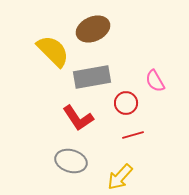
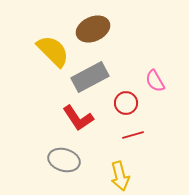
gray rectangle: moved 2 px left; rotated 18 degrees counterclockwise
gray ellipse: moved 7 px left, 1 px up
yellow arrow: moved 1 px up; rotated 56 degrees counterclockwise
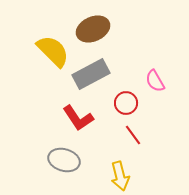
gray rectangle: moved 1 px right, 3 px up
red line: rotated 70 degrees clockwise
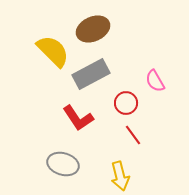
gray ellipse: moved 1 px left, 4 px down
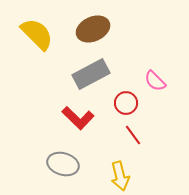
yellow semicircle: moved 16 px left, 17 px up
pink semicircle: rotated 15 degrees counterclockwise
red L-shape: rotated 12 degrees counterclockwise
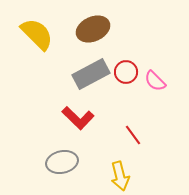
red circle: moved 31 px up
gray ellipse: moved 1 px left, 2 px up; rotated 28 degrees counterclockwise
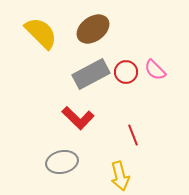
brown ellipse: rotated 12 degrees counterclockwise
yellow semicircle: moved 4 px right, 1 px up
pink semicircle: moved 11 px up
red line: rotated 15 degrees clockwise
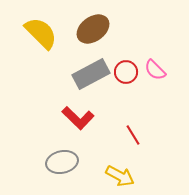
red line: rotated 10 degrees counterclockwise
yellow arrow: rotated 48 degrees counterclockwise
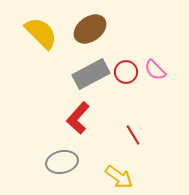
brown ellipse: moved 3 px left
red L-shape: rotated 88 degrees clockwise
yellow arrow: moved 1 px left, 1 px down; rotated 8 degrees clockwise
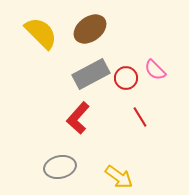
red circle: moved 6 px down
red line: moved 7 px right, 18 px up
gray ellipse: moved 2 px left, 5 px down
